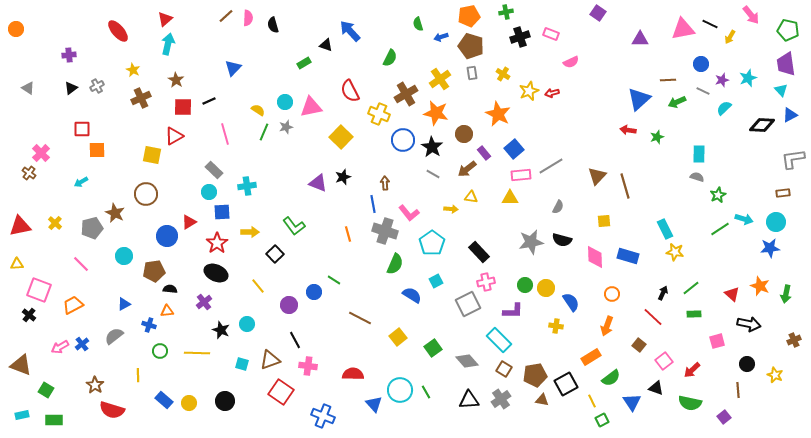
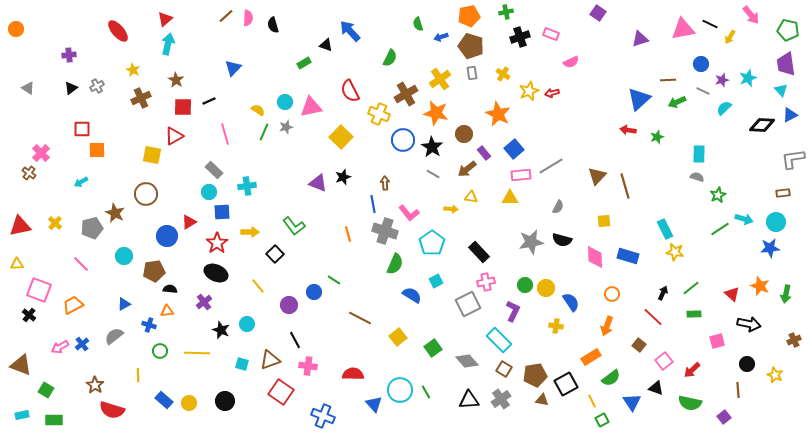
purple triangle at (640, 39): rotated 18 degrees counterclockwise
purple L-shape at (513, 311): rotated 65 degrees counterclockwise
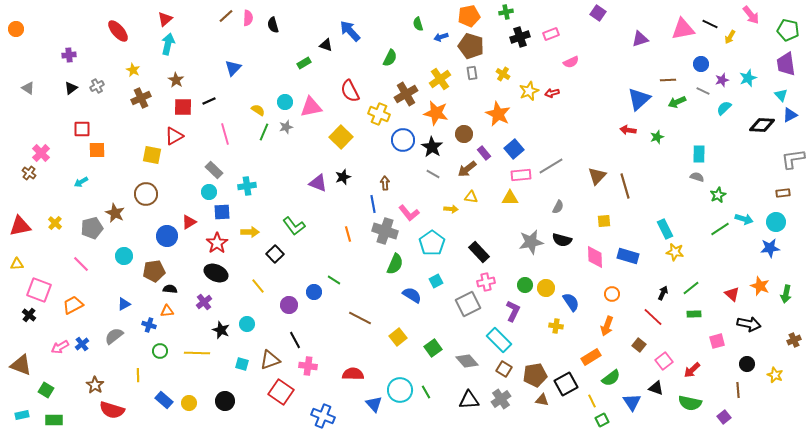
pink rectangle at (551, 34): rotated 42 degrees counterclockwise
cyan triangle at (781, 90): moved 5 px down
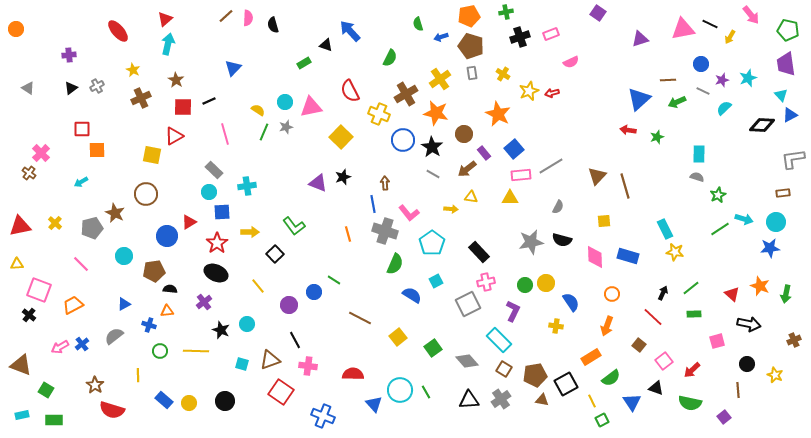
yellow circle at (546, 288): moved 5 px up
yellow line at (197, 353): moved 1 px left, 2 px up
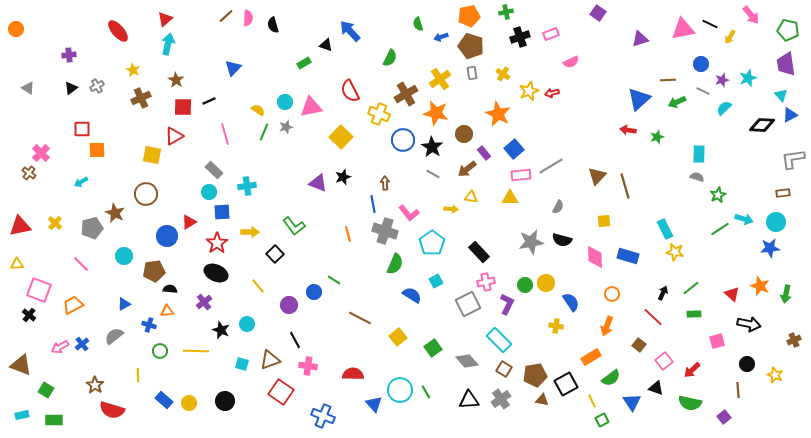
purple L-shape at (513, 311): moved 6 px left, 7 px up
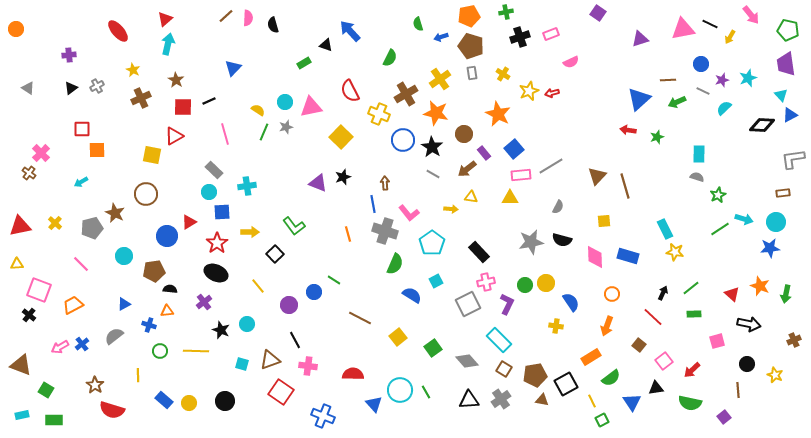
black triangle at (656, 388): rotated 28 degrees counterclockwise
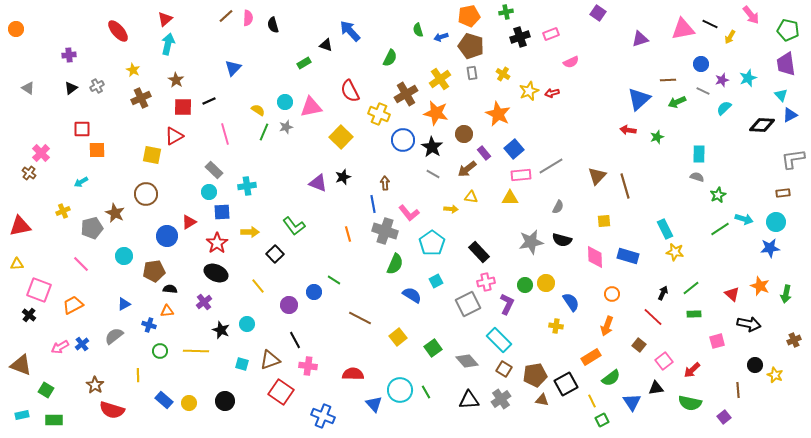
green semicircle at (418, 24): moved 6 px down
yellow cross at (55, 223): moved 8 px right, 12 px up; rotated 24 degrees clockwise
black circle at (747, 364): moved 8 px right, 1 px down
